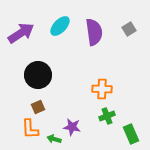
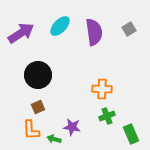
orange L-shape: moved 1 px right, 1 px down
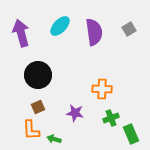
purple arrow: rotated 72 degrees counterclockwise
green cross: moved 4 px right, 2 px down
purple star: moved 3 px right, 14 px up
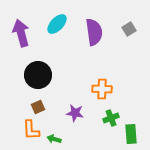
cyan ellipse: moved 3 px left, 2 px up
green rectangle: rotated 18 degrees clockwise
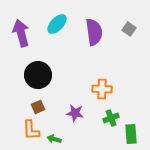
gray square: rotated 24 degrees counterclockwise
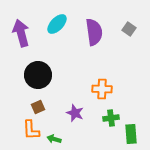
purple star: rotated 12 degrees clockwise
green cross: rotated 14 degrees clockwise
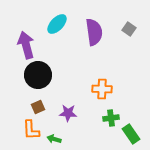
purple arrow: moved 5 px right, 12 px down
purple star: moved 7 px left; rotated 18 degrees counterclockwise
green rectangle: rotated 30 degrees counterclockwise
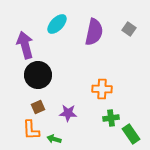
purple semicircle: rotated 20 degrees clockwise
purple arrow: moved 1 px left
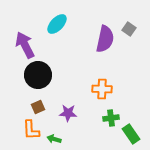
purple semicircle: moved 11 px right, 7 px down
purple arrow: rotated 12 degrees counterclockwise
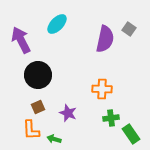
purple arrow: moved 4 px left, 5 px up
purple star: rotated 18 degrees clockwise
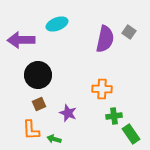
cyan ellipse: rotated 25 degrees clockwise
gray square: moved 3 px down
purple arrow: rotated 64 degrees counterclockwise
brown square: moved 1 px right, 3 px up
green cross: moved 3 px right, 2 px up
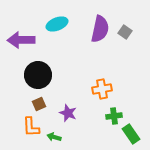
gray square: moved 4 px left
purple semicircle: moved 5 px left, 10 px up
orange cross: rotated 12 degrees counterclockwise
orange L-shape: moved 3 px up
green arrow: moved 2 px up
